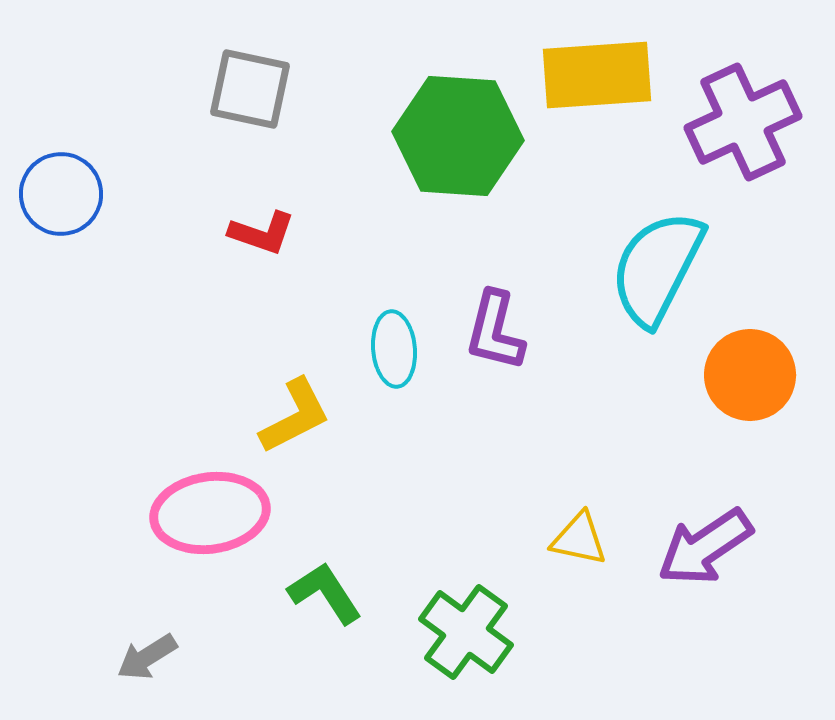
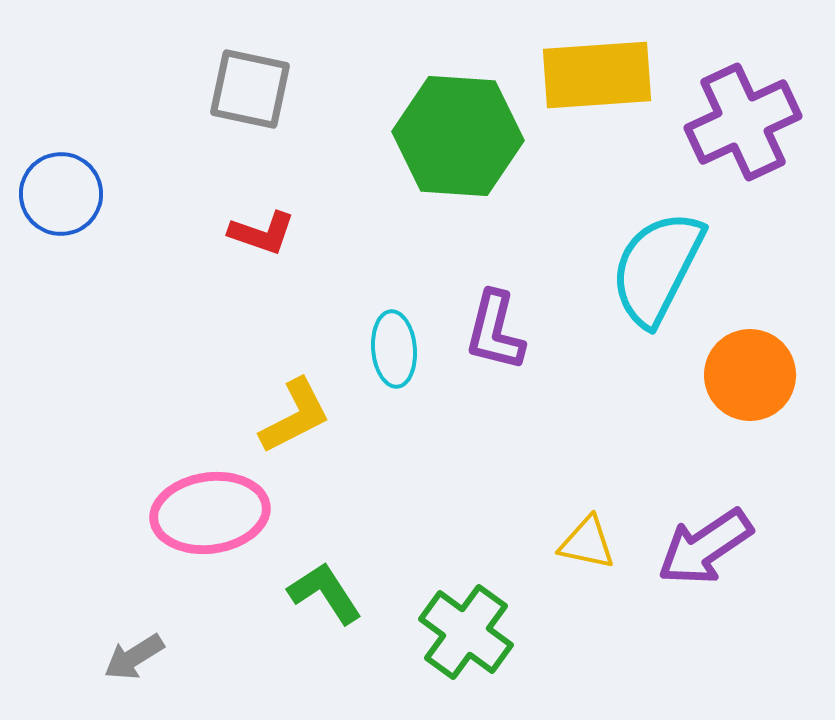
yellow triangle: moved 8 px right, 4 px down
gray arrow: moved 13 px left
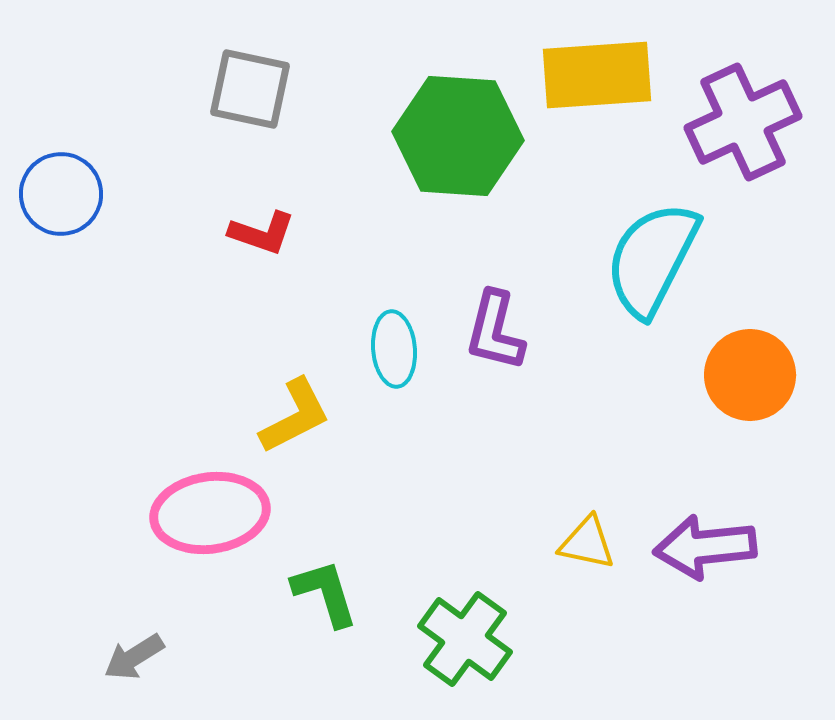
cyan semicircle: moved 5 px left, 9 px up
purple arrow: rotated 28 degrees clockwise
green L-shape: rotated 16 degrees clockwise
green cross: moved 1 px left, 7 px down
